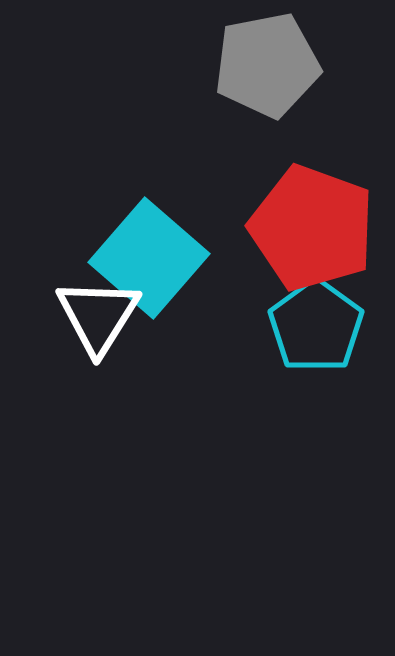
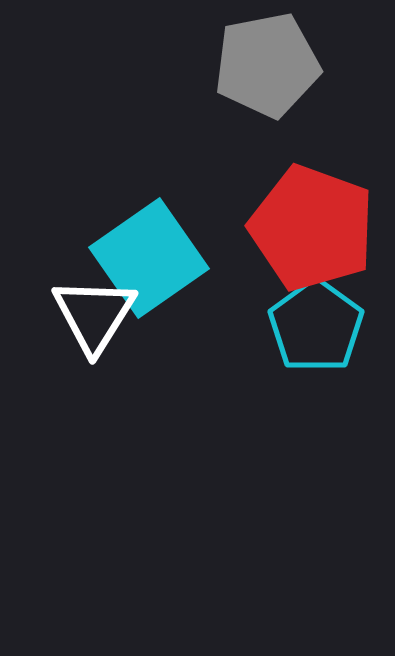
cyan square: rotated 14 degrees clockwise
white triangle: moved 4 px left, 1 px up
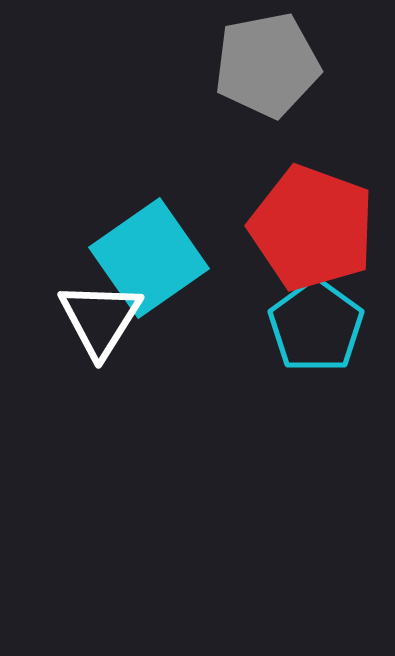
white triangle: moved 6 px right, 4 px down
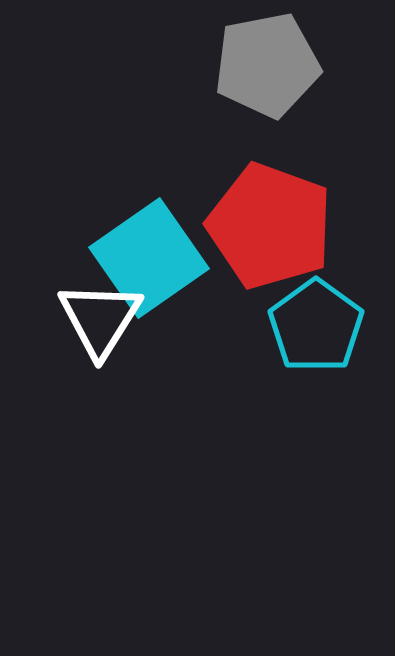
red pentagon: moved 42 px left, 2 px up
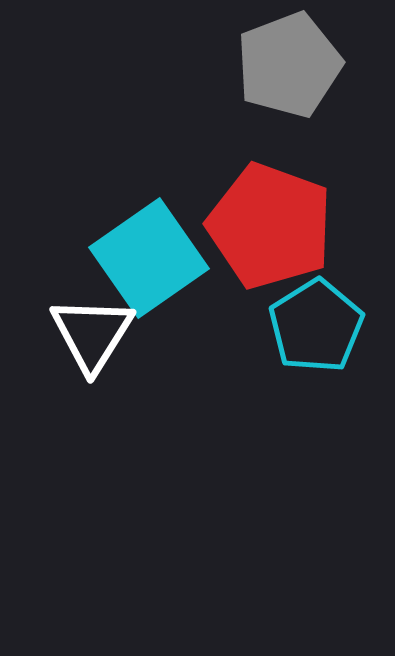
gray pentagon: moved 22 px right; rotated 10 degrees counterclockwise
white triangle: moved 8 px left, 15 px down
cyan pentagon: rotated 4 degrees clockwise
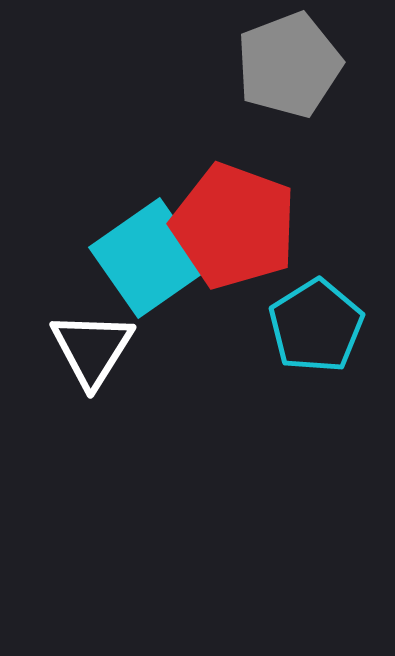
red pentagon: moved 36 px left
white triangle: moved 15 px down
